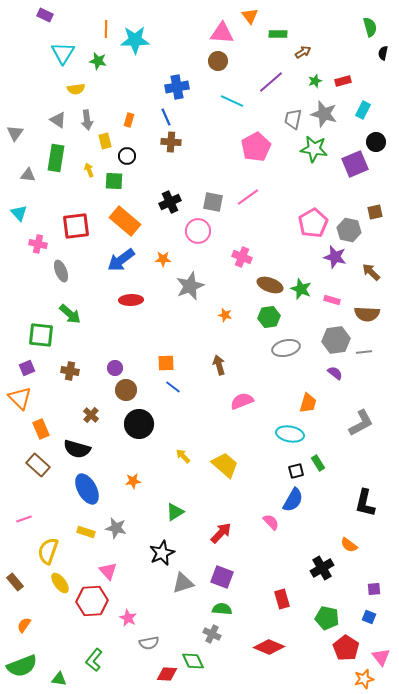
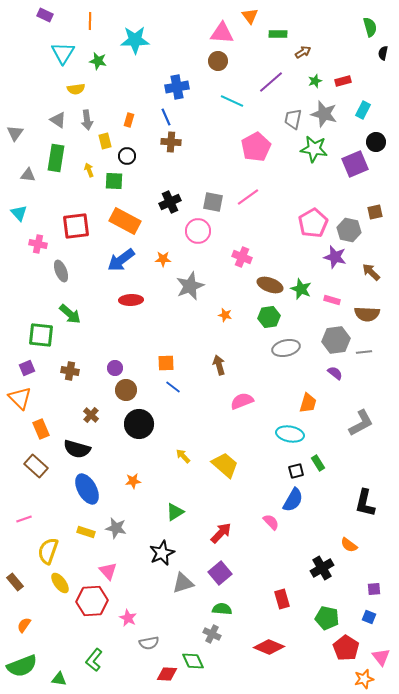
orange line at (106, 29): moved 16 px left, 8 px up
orange rectangle at (125, 221): rotated 12 degrees counterclockwise
brown rectangle at (38, 465): moved 2 px left, 1 px down
purple square at (222, 577): moved 2 px left, 4 px up; rotated 30 degrees clockwise
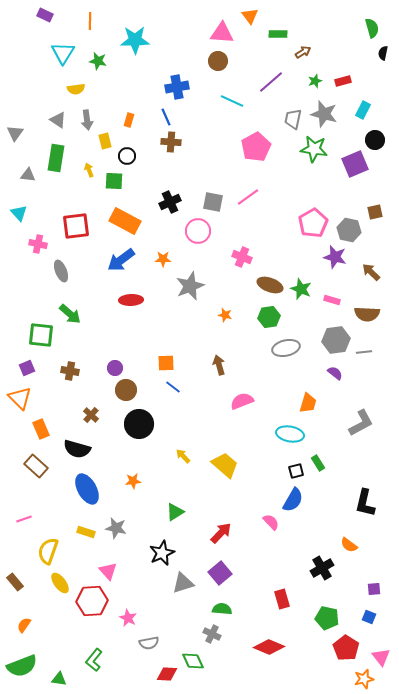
green semicircle at (370, 27): moved 2 px right, 1 px down
black circle at (376, 142): moved 1 px left, 2 px up
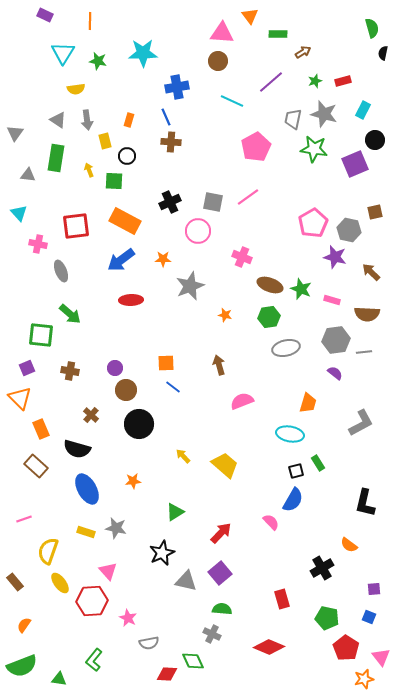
cyan star at (135, 40): moved 8 px right, 13 px down
gray triangle at (183, 583): moved 3 px right, 2 px up; rotated 30 degrees clockwise
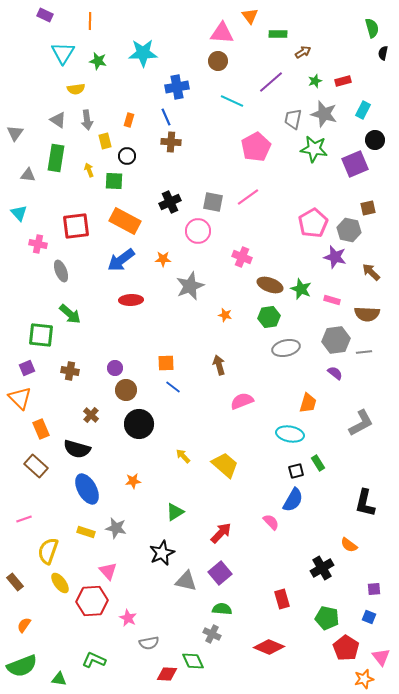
brown square at (375, 212): moved 7 px left, 4 px up
green L-shape at (94, 660): rotated 75 degrees clockwise
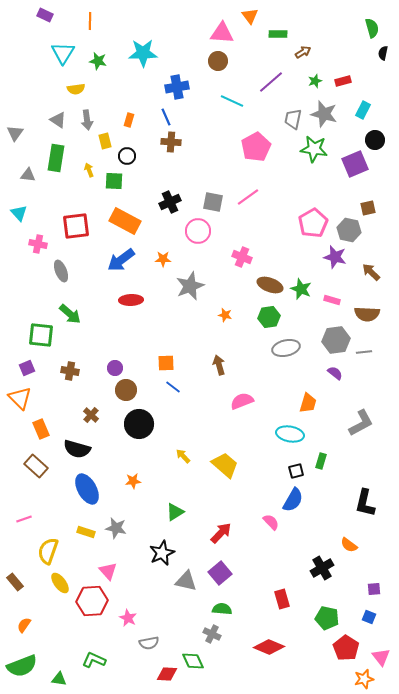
green rectangle at (318, 463): moved 3 px right, 2 px up; rotated 49 degrees clockwise
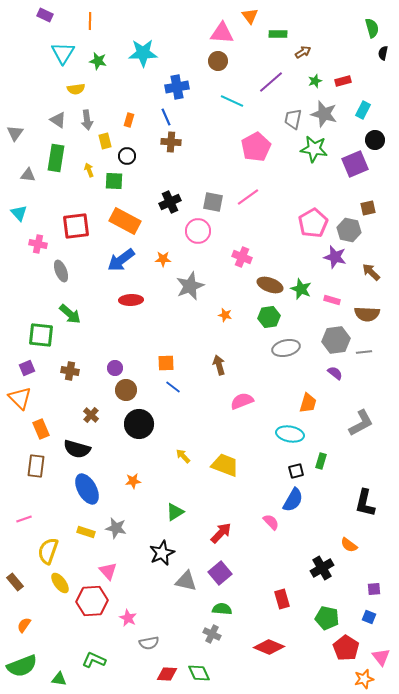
yellow trapezoid at (225, 465): rotated 20 degrees counterclockwise
brown rectangle at (36, 466): rotated 55 degrees clockwise
green diamond at (193, 661): moved 6 px right, 12 px down
